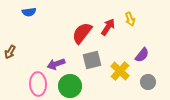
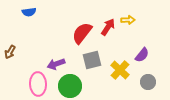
yellow arrow: moved 2 px left, 1 px down; rotated 72 degrees counterclockwise
yellow cross: moved 1 px up
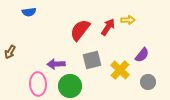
red semicircle: moved 2 px left, 3 px up
purple arrow: rotated 18 degrees clockwise
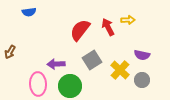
red arrow: rotated 60 degrees counterclockwise
purple semicircle: rotated 63 degrees clockwise
gray square: rotated 18 degrees counterclockwise
gray circle: moved 6 px left, 2 px up
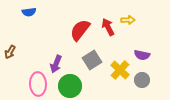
purple arrow: rotated 66 degrees counterclockwise
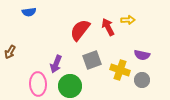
gray square: rotated 12 degrees clockwise
yellow cross: rotated 24 degrees counterclockwise
